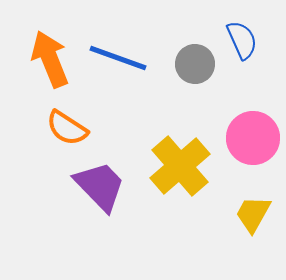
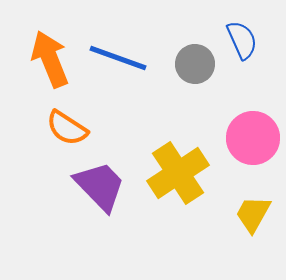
yellow cross: moved 2 px left, 7 px down; rotated 8 degrees clockwise
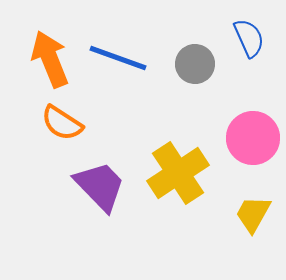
blue semicircle: moved 7 px right, 2 px up
orange semicircle: moved 5 px left, 5 px up
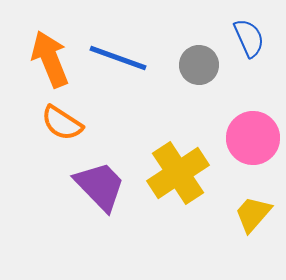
gray circle: moved 4 px right, 1 px down
yellow trapezoid: rotated 12 degrees clockwise
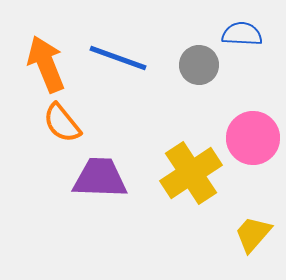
blue semicircle: moved 7 px left, 4 px up; rotated 63 degrees counterclockwise
orange arrow: moved 4 px left, 5 px down
orange semicircle: rotated 18 degrees clockwise
yellow cross: moved 13 px right
purple trapezoid: moved 8 px up; rotated 44 degrees counterclockwise
yellow trapezoid: moved 20 px down
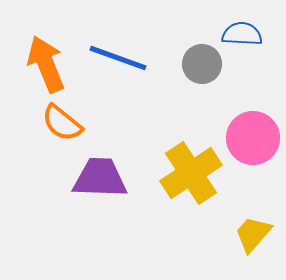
gray circle: moved 3 px right, 1 px up
orange semicircle: rotated 12 degrees counterclockwise
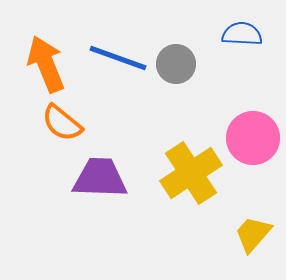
gray circle: moved 26 px left
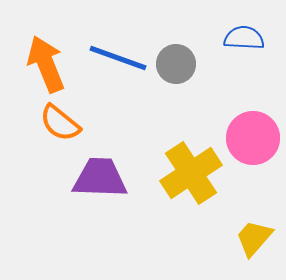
blue semicircle: moved 2 px right, 4 px down
orange semicircle: moved 2 px left
yellow trapezoid: moved 1 px right, 4 px down
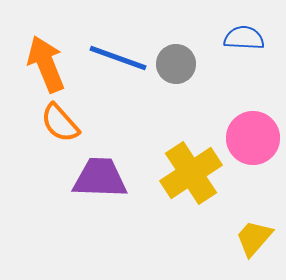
orange semicircle: rotated 9 degrees clockwise
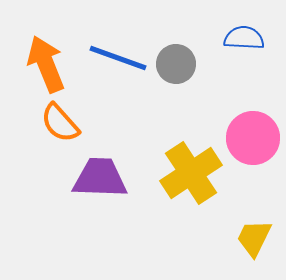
yellow trapezoid: rotated 15 degrees counterclockwise
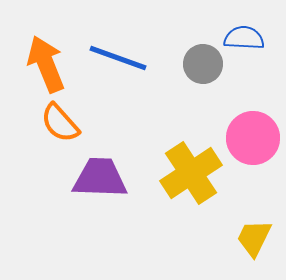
gray circle: moved 27 px right
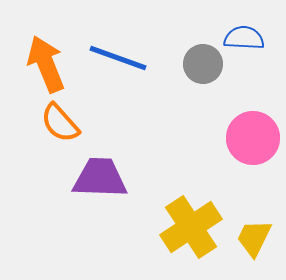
yellow cross: moved 54 px down
